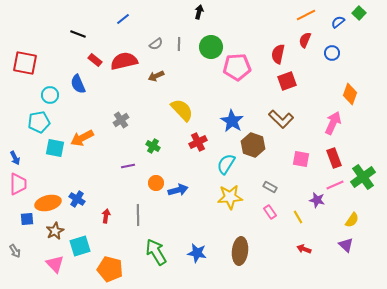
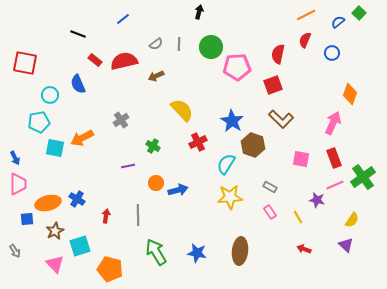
red square at (287, 81): moved 14 px left, 4 px down
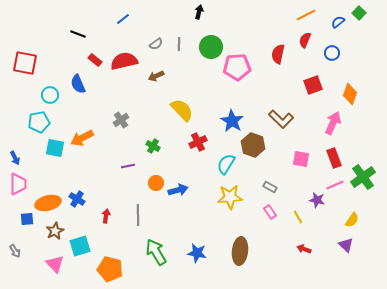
red square at (273, 85): moved 40 px right
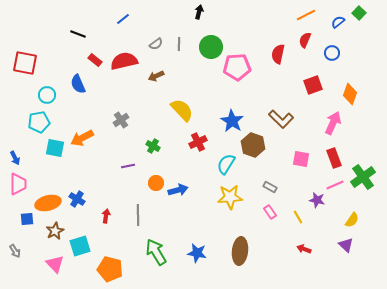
cyan circle at (50, 95): moved 3 px left
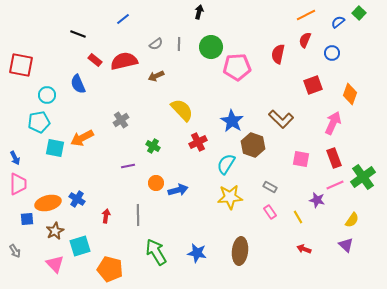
red square at (25, 63): moved 4 px left, 2 px down
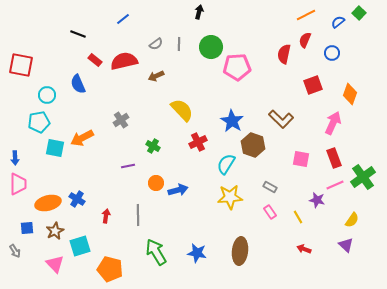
red semicircle at (278, 54): moved 6 px right
blue arrow at (15, 158): rotated 24 degrees clockwise
blue square at (27, 219): moved 9 px down
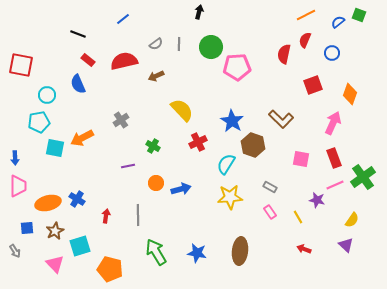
green square at (359, 13): moved 2 px down; rotated 24 degrees counterclockwise
red rectangle at (95, 60): moved 7 px left
pink trapezoid at (18, 184): moved 2 px down
blue arrow at (178, 190): moved 3 px right, 1 px up
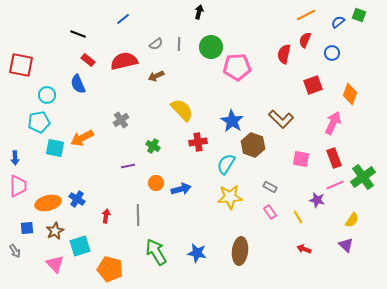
red cross at (198, 142): rotated 18 degrees clockwise
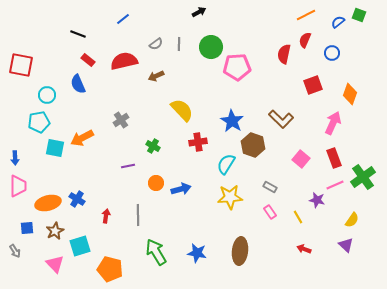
black arrow at (199, 12): rotated 48 degrees clockwise
pink square at (301, 159): rotated 30 degrees clockwise
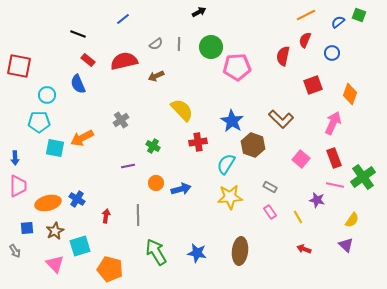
red semicircle at (284, 54): moved 1 px left, 2 px down
red square at (21, 65): moved 2 px left, 1 px down
cyan pentagon at (39, 122): rotated 10 degrees clockwise
pink line at (335, 185): rotated 36 degrees clockwise
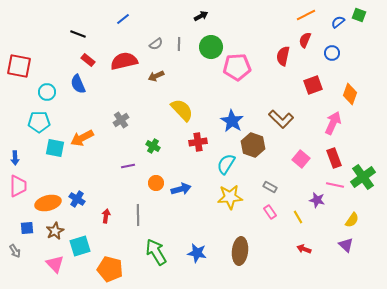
black arrow at (199, 12): moved 2 px right, 4 px down
cyan circle at (47, 95): moved 3 px up
